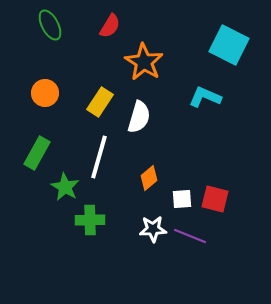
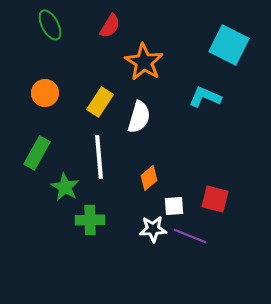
white line: rotated 21 degrees counterclockwise
white square: moved 8 px left, 7 px down
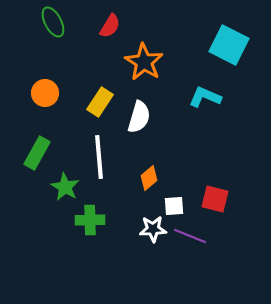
green ellipse: moved 3 px right, 3 px up
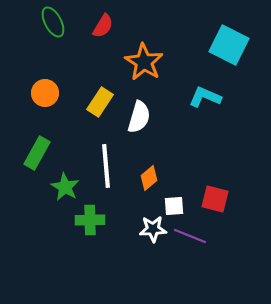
red semicircle: moved 7 px left
white line: moved 7 px right, 9 px down
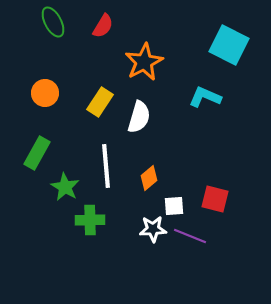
orange star: rotated 12 degrees clockwise
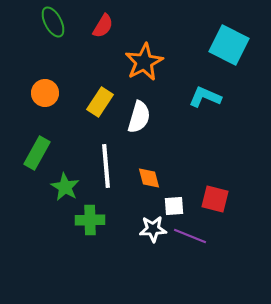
orange diamond: rotated 65 degrees counterclockwise
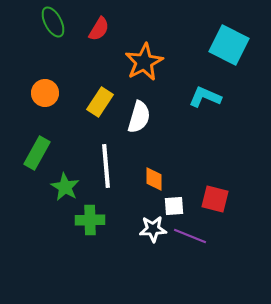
red semicircle: moved 4 px left, 3 px down
orange diamond: moved 5 px right, 1 px down; rotated 15 degrees clockwise
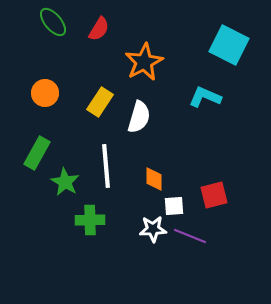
green ellipse: rotated 12 degrees counterclockwise
green star: moved 5 px up
red square: moved 1 px left, 4 px up; rotated 28 degrees counterclockwise
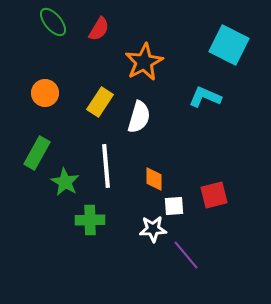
purple line: moved 4 px left, 19 px down; rotated 28 degrees clockwise
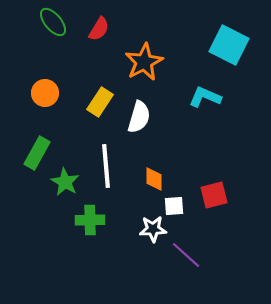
purple line: rotated 8 degrees counterclockwise
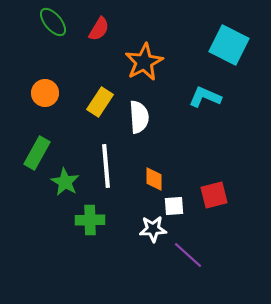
white semicircle: rotated 20 degrees counterclockwise
purple line: moved 2 px right
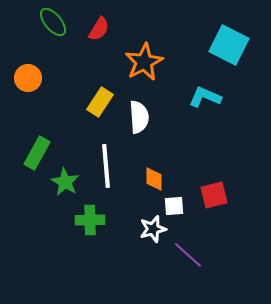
orange circle: moved 17 px left, 15 px up
white star: rotated 12 degrees counterclockwise
